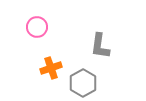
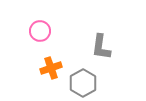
pink circle: moved 3 px right, 4 px down
gray L-shape: moved 1 px right, 1 px down
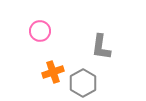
orange cross: moved 2 px right, 4 px down
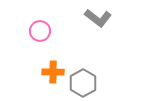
gray L-shape: moved 3 px left, 29 px up; rotated 60 degrees counterclockwise
orange cross: rotated 20 degrees clockwise
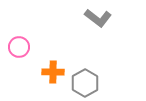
pink circle: moved 21 px left, 16 px down
gray hexagon: moved 2 px right
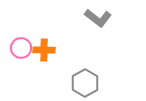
pink circle: moved 2 px right, 1 px down
orange cross: moved 9 px left, 22 px up
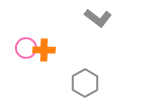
pink circle: moved 5 px right
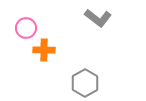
pink circle: moved 20 px up
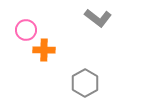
pink circle: moved 2 px down
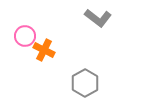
pink circle: moved 1 px left, 6 px down
orange cross: rotated 25 degrees clockwise
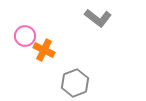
gray hexagon: moved 10 px left; rotated 8 degrees clockwise
